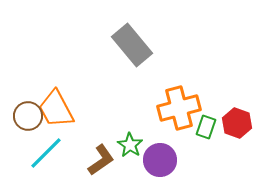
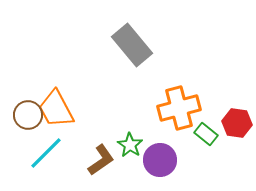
brown circle: moved 1 px up
red hexagon: rotated 12 degrees counterclockwise
green rectangle: moved 7 px down; rotated 70 degrees counterclockwise
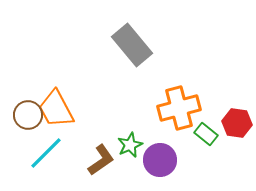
green star: rotated 15 degrees clockwise
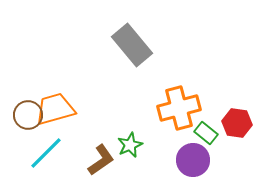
orange trapezoid: moved 1 px left; rotated 102 degrees clockwise
green rectangle: moved 1 px up
purple circle: moved 33 px right
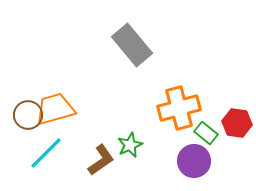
purple circle: moved 1 px right, 1 px down
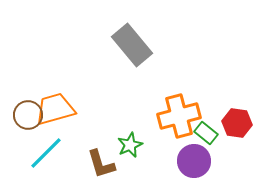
orange cross: moved 8 px down
brown L-shape: moved 4 px down; rotated 108 degrees clockwise
